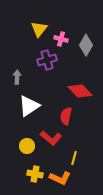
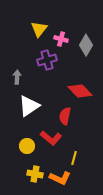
red semicircle: moved 1 px left
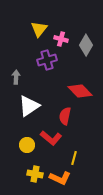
gray arrow: moved 1 px left
yellow circle: moved 1 px up
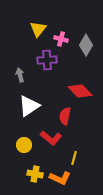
yellow triangle: moved 1 px left
purple cross: rotated 12 degrees clockwise
gray arrow: moved 4 px right, 2 px up; rotated 16 degrees counterclockwise
yellow circle: moved 3 px left
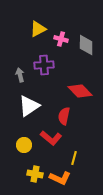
yellow triangle: rotated 24 degrees clockwise
gray diamond: rotated 30 degrees counterclockwise
purple cross: moved 3 px left, 5 px down
red semicircle: moved 1 px left
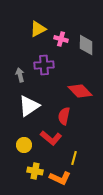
yellow cross: moved 3 px up
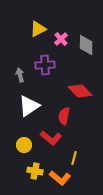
pink cross: rotated 32 degrees clockwise
purple cross: moved 1 px right
orange L-shape: rotated 15 degrees clockwise
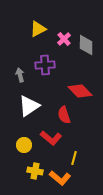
pink cross: moved 3 px right
red semicircle: moved 1 px up; rotated 30 degrees counterclockwise
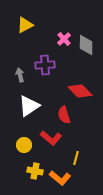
yellow triangle: moved 13 px left, 4 px up
yellow line: moved 2 px right
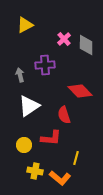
red L-shape: rotated 35 degrees counterclockwise
